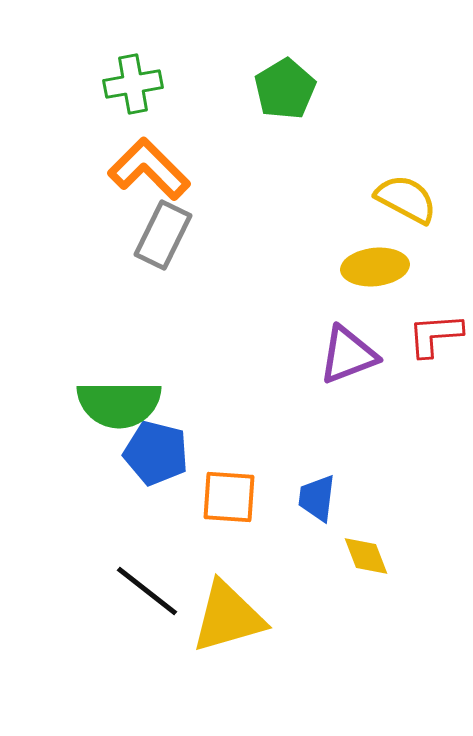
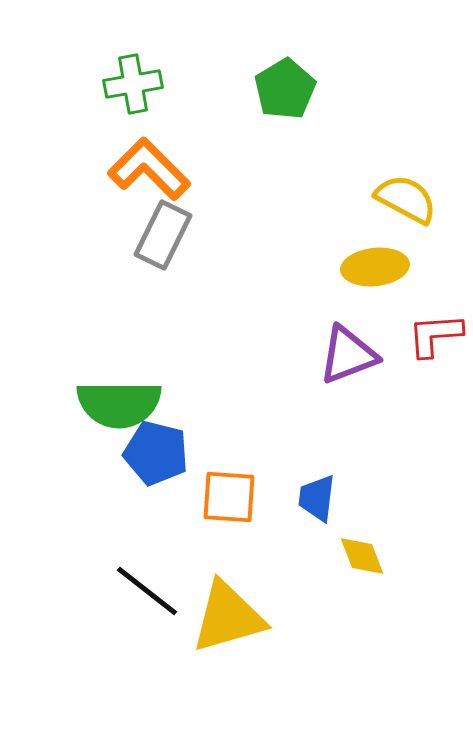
yellow diamond: moved 4 px left
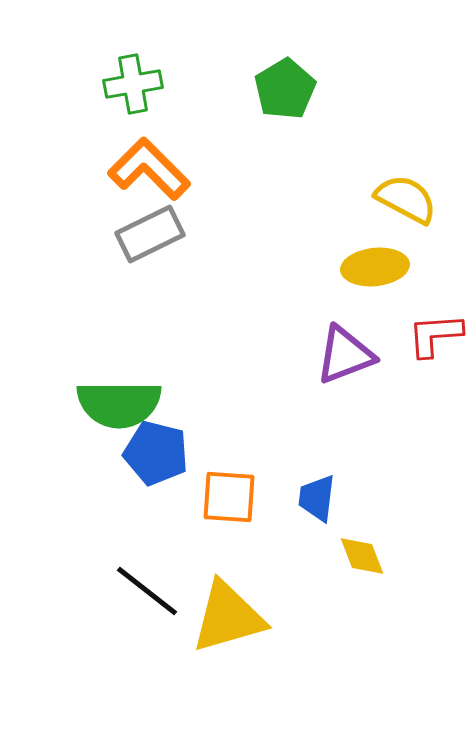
gray rectangle: moved 13 px left, 1 px up; rotated 38 degrees clockwise
purple triangle: moved 3 px left
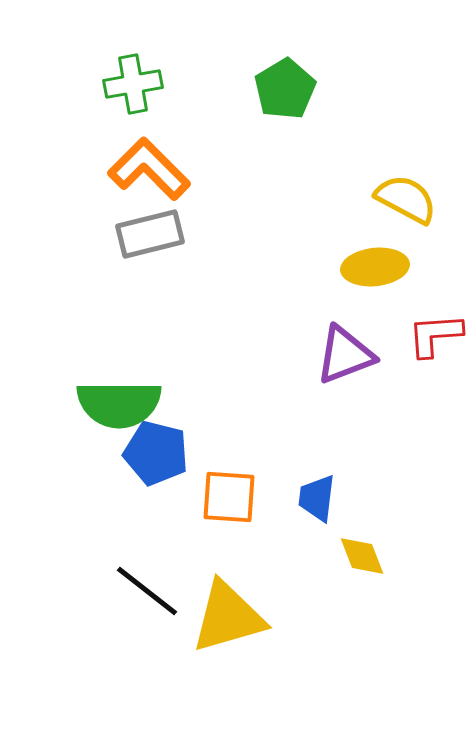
gray rectangle: rotated 12 degrees clockwise
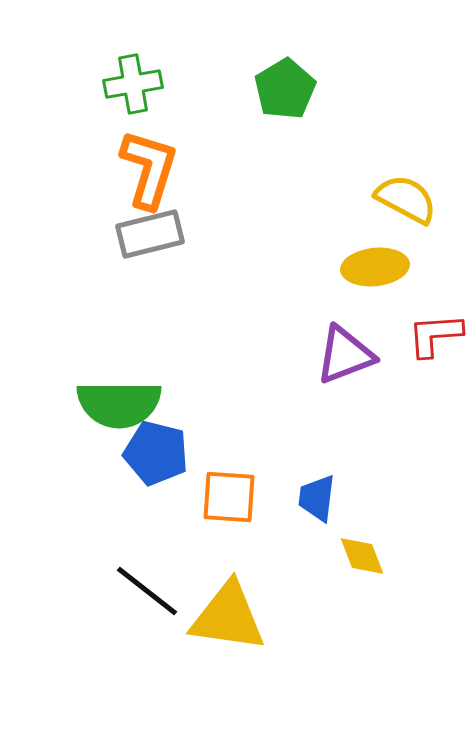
orange L-shape: rotated 62 degrees clockwise
yellow triangle: rotated 24 degrees clockwise
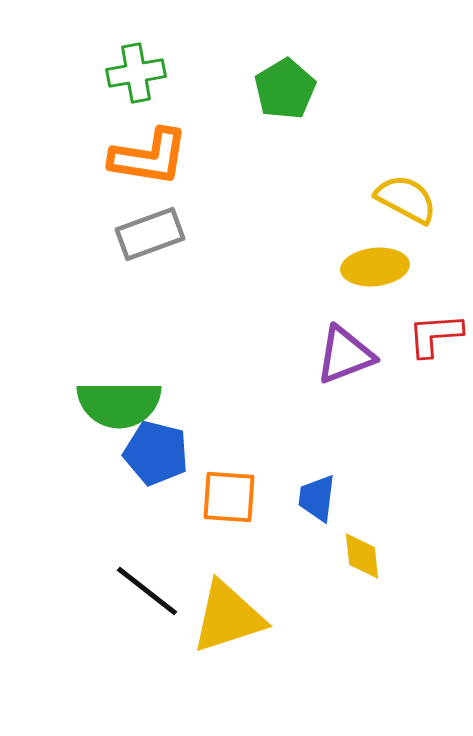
green cross: moved 3 px right, 11 px up
orange L-shape: moved 12 px up; rotated 82 degrees clockwise
gray rectangle: rotated 6 degrees counterclockwise
yellow diamond: rotated 15 degrees clockwise
yellow triangle: rotated 26 degrees counterclockwise
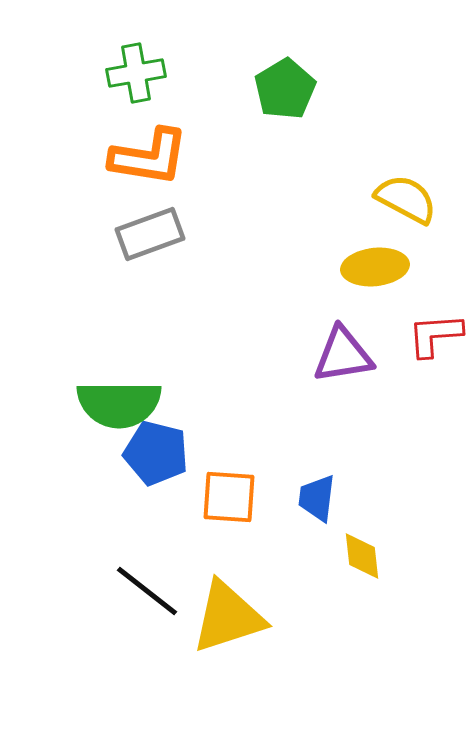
purple triangle: moved 2 px left; rotated 12 degrees clockwise
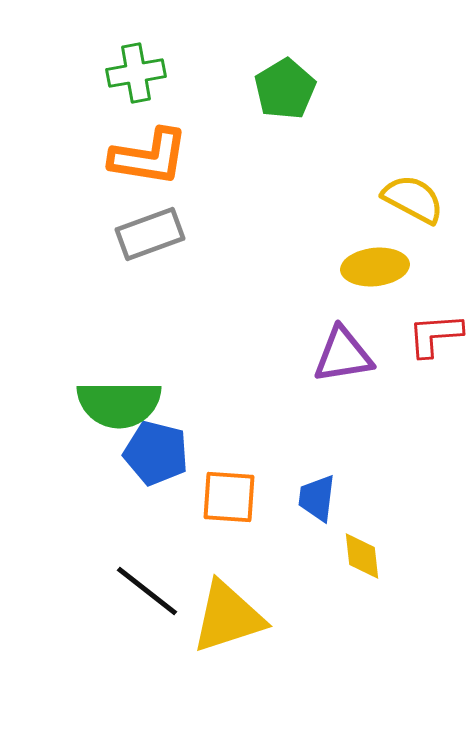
yellow semicircle: moved 7 px right
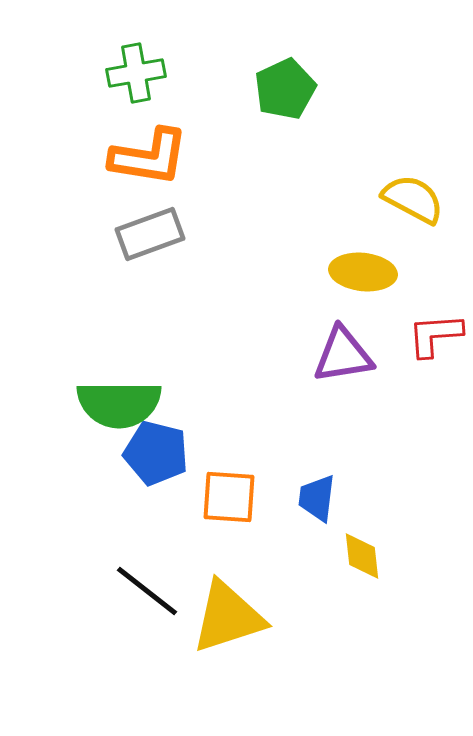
green pentagon: rotated 6 degrees clockwise
yellow ellipse: moved 12 px left, 5 px down; rotated 12 degrees clockwise
